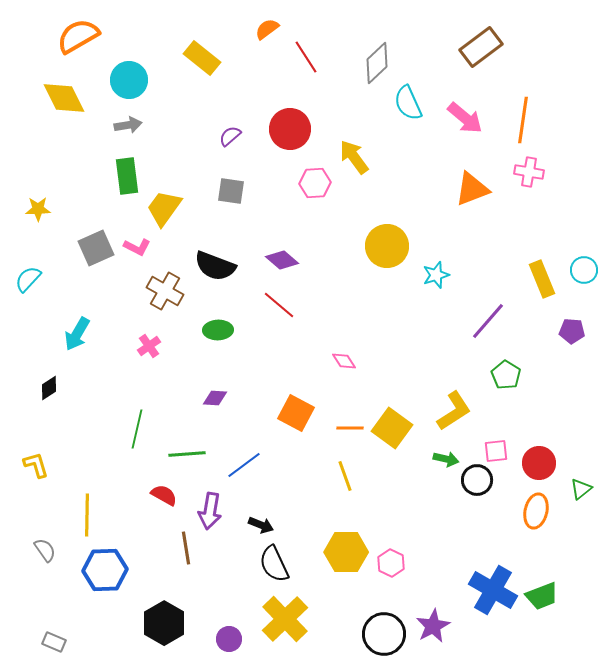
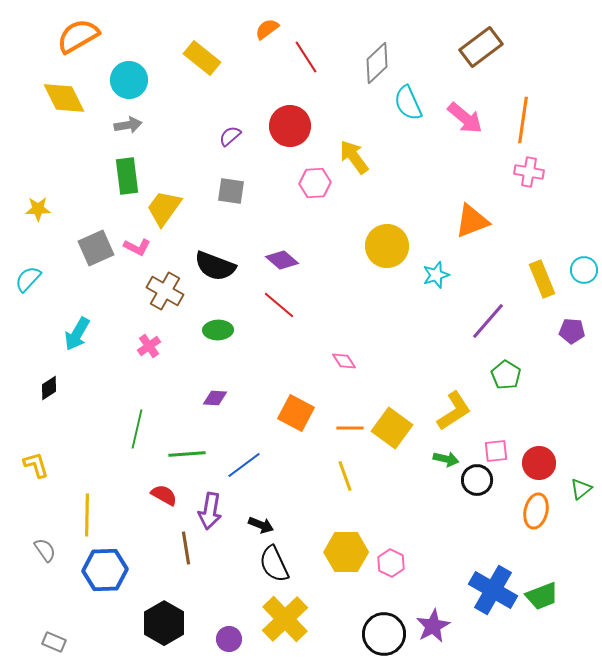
red circle at (290, 129): moved 3 px up
orange triangle at (472, 189): moved 32 px down
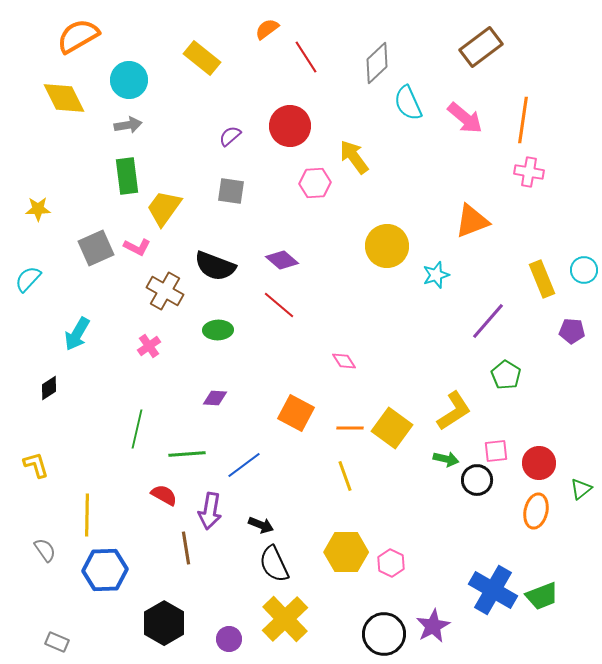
gray rectangle at (54, 642): moved 3 px right
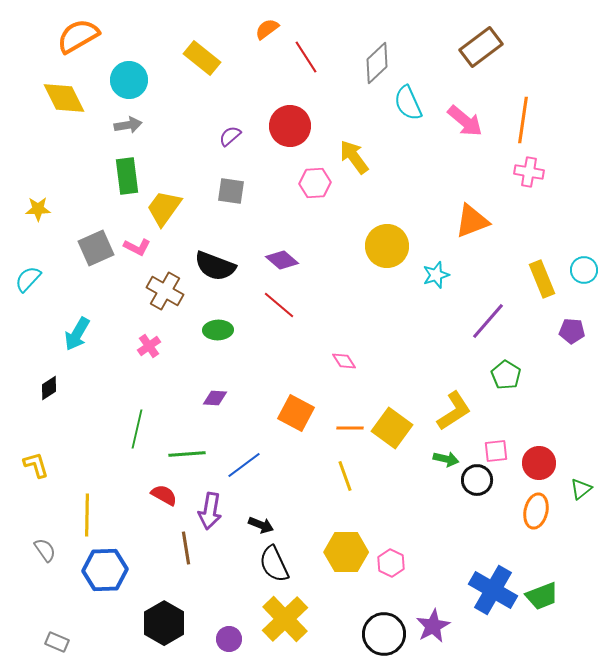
pink arrow at (465, 118): moved 3 px down
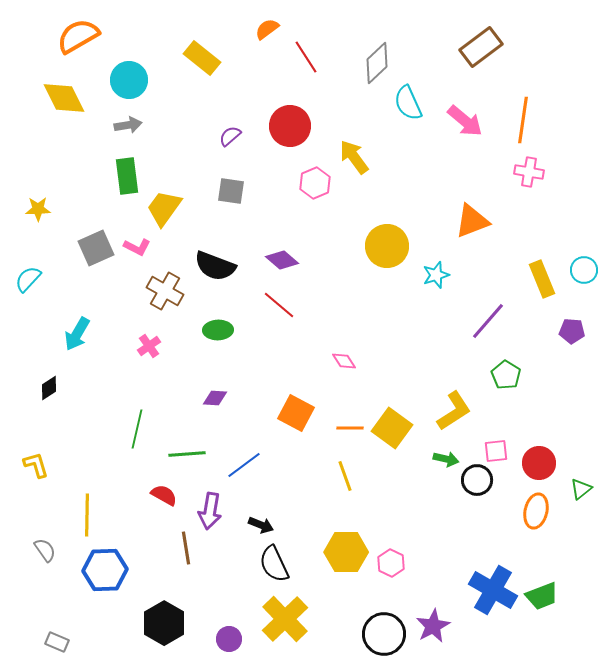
pink hexagon at (315, 183): rotated 20 degrees counterclockwise
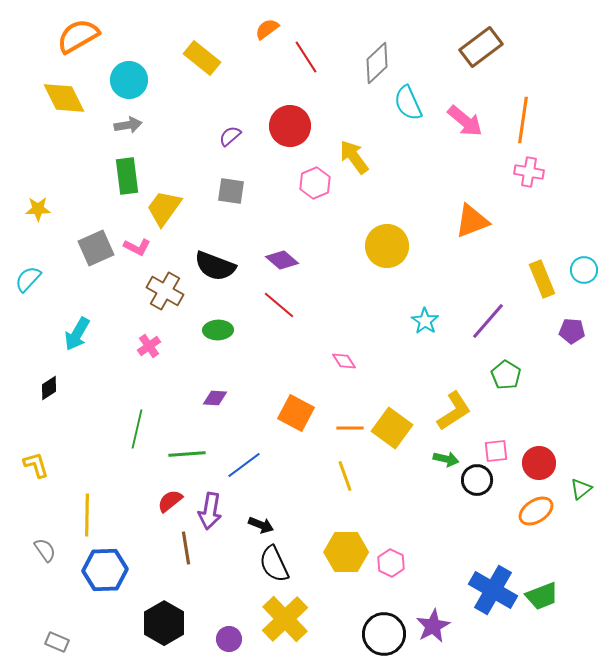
cyan star at (436, 275): moved 11 px left, 46 px down; rotated 20 degrees counterclockwise
red semicircle at (164, 495): moved 6 px right, 6 px down; rotated 68 degrees counterclockwise
orange ellipse at (536, 511): rotated 44 degrees clockwise
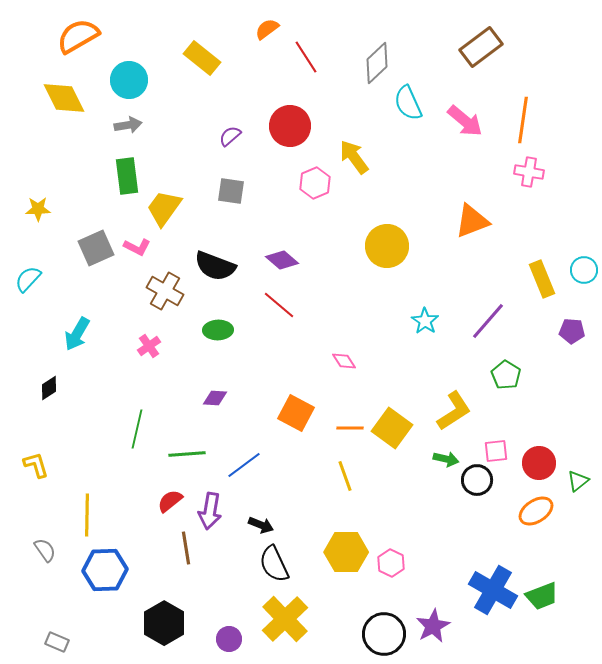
green triangle at (581, 489): moved 3 px left, 8 px up
